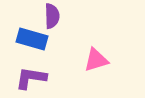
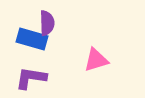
purple semicircle: moved 5 px left, 7 px down
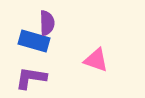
blue rectangle: moved 2 px right, 2 px down
pink triangle: rotated 36 degrees clockwise
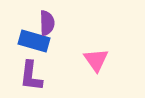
pink triangle: rotated 36 degrees clockwise
purple L-shape: moved 2 px up; rotated 92 degrees counterclockwise
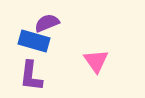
purple semicircle: rotated 110 degrees counterclockwise
pink triangle: moved 1 px down
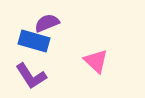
pink triangle: rotated 12 degrees counterclockwise
purple L-shape: rotated 40 degrees counterclockwise
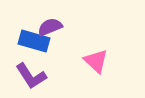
purple semicircle: moved 3 px right, 4 px down
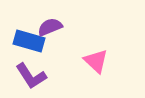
blue rectangle: moved 5 px left
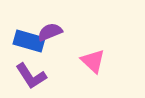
purple semicircle: moved 5 px down
pink triangle: moved 3 px left
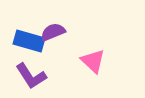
purple semicircle: moved 3 px right
